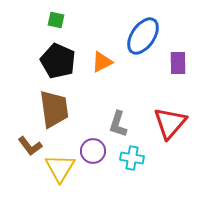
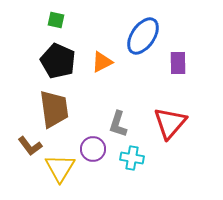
purple circle: moved 2 px up
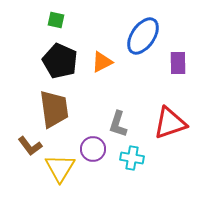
black pentagon: moved 2 px right
red triangle: rotated 30 degrees clockwise
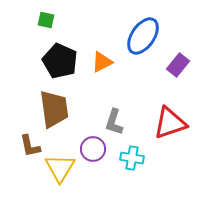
green square: moved 10 px left
purple rectangle: moved 2 px down; rotated 40 degrees clockwise
gray L-shape: moved 4 px left, 2 px up
brown L-shape: rotated 25 degrees clockwise
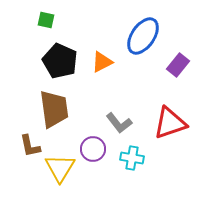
gray L-shape: moved 5 px right, 1 px down; rotated 56 degrees counterclockwise
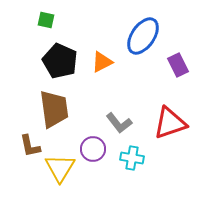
purple rectangle: rotated 65 degrees counterclockwise
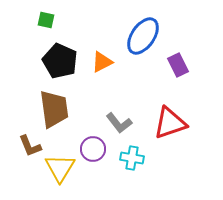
brown L-shape: rotated 10 degrees counterclockwise
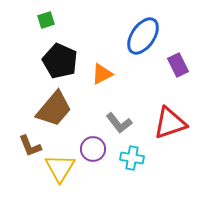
green square: rotated 30 degrees counterclockwise
orange triangle: moved 12 px down
brown trapezoid: rotated 48 degrees clockwise
